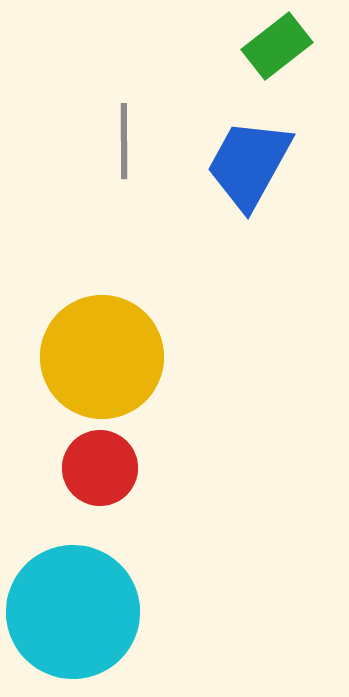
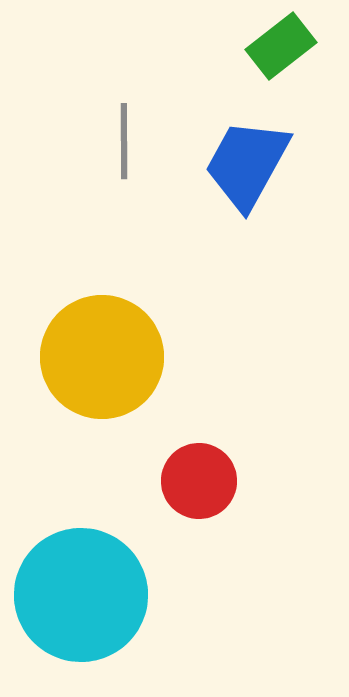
green rectangle: moved 4 px right
blue trapezoid: moved 2 px left
red circle: moved 99 px right, 13 px down
cyan circle: moved 8 px right, 17 px up
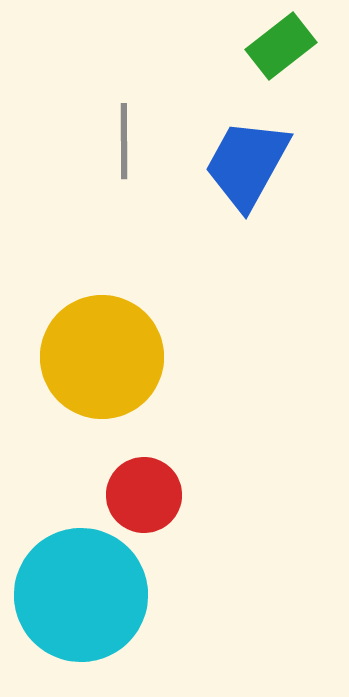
red circle: moved 55 px left, 14 px down
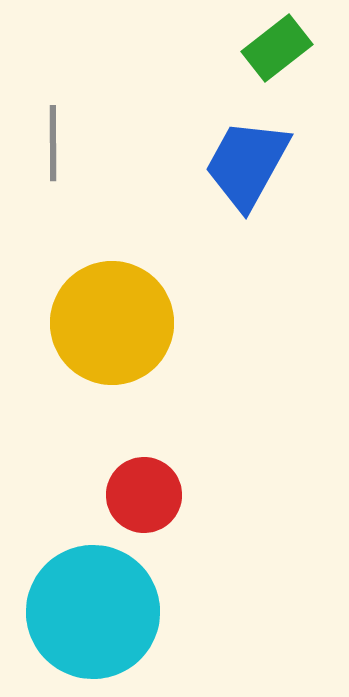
green rectangle: moved 4 px left, 2 px down
gray line: moved 71 px left, 2 px down
yellow circle: moved 10 px right, 34 px up
cyan circle: moved 12 px right, 17 px down
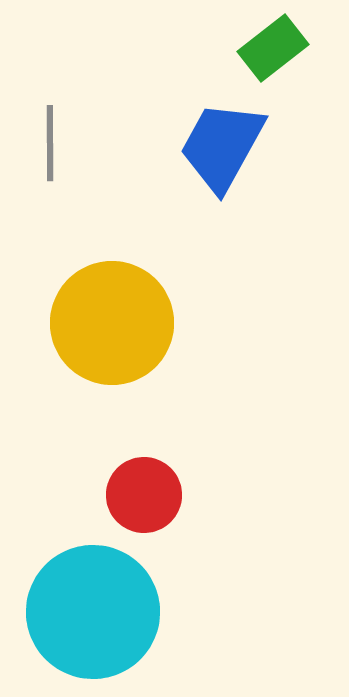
green rectangle: moved 4 px left
gray line: moved 3 px left
blue trapezoid: moved 25 px left, 18 px up
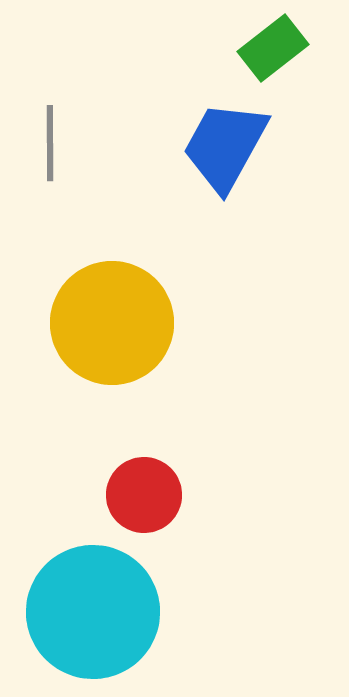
blue trapezoid: moved 3 px right
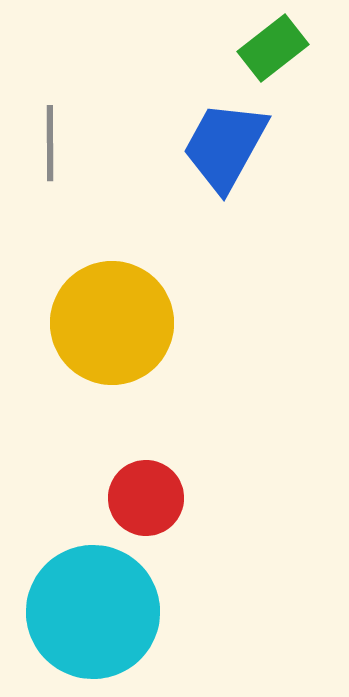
red circle: moved 2 px right, 3 px down
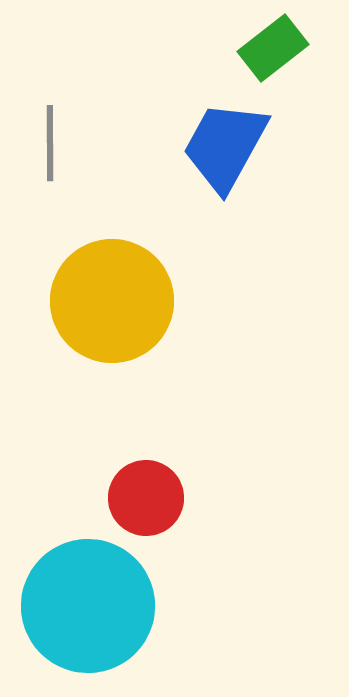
yellow circle: moved 22 px up
cyan circle: moved 5 px left, 6 px up
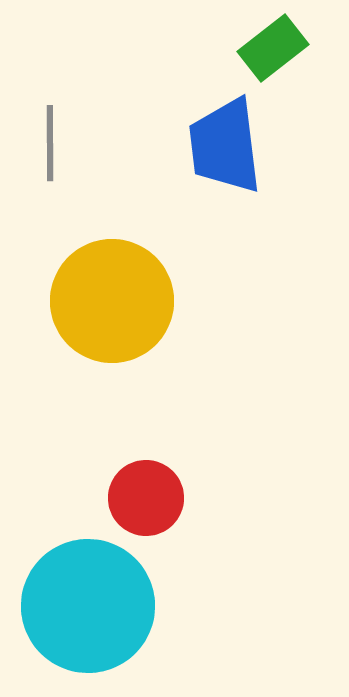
blue trapezoid: rotated 36 degrees counterclockwise
